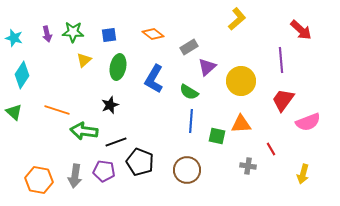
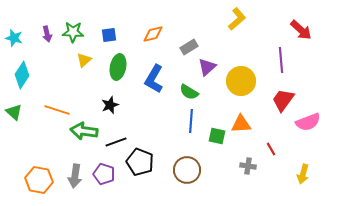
orange diamond: rotated 50 degrees counterclockwise
purple pentagon: moved 3 px down; rotated 10 degrees clockwise
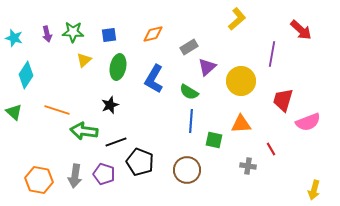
purple line: moved 9 px left, 6 px up; rotated 15 degrees clockwise
cyan diamond: moved 4 px right
red trapezoid: rotated 20 degrees counterclockwise
green square: moved 3 px left, 4 px down
yellow arrow: moved 11 px right, 16 px down
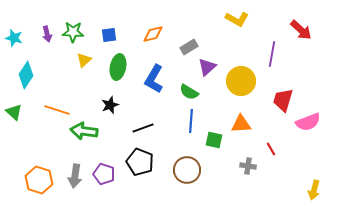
yellow L-shape: rotated 70 degrees clockwise
black line: moved 27 px right, 14 px up
orange hexagon: rotated 8 degrees clockwise
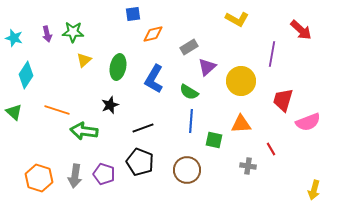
blue square: moved 24 px right, 21 px up
orange hexagon: moved 2 px up
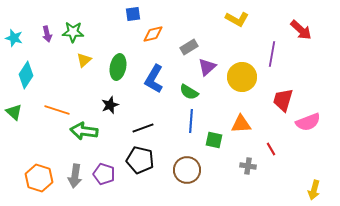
yellow circle: moved 1 px right, 4 px up
black pentagon: moved 2 px up; rotated 8 degrees counterclockwise
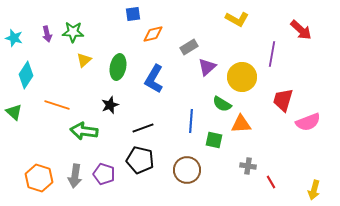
green semicircle: moved 33 px right, 12 px down
orange line: moved 5 px up
red line: moved 33 px down
